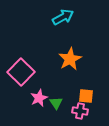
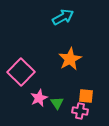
green triangle: moved 1 px right
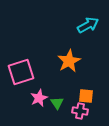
cyan arrow: moved 25 px right, 8 px down
orange star: moved 1 px left, 2 px down
pink square: rotated 28 degrees clockwise
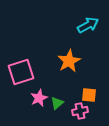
orange square: moved 3 px right, 1 px up
green triangle: rotated 24 degrees clockwise
pink cross: rotated 21 degrees counterclockwise
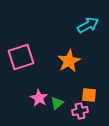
pink square: moved 15 px up
pink star: rotated 18 degrees counterclockwise
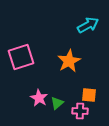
pink cross: rotated 14 degrees clockwise
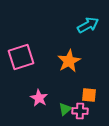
green triangle: moved 8 px right, 6 px down
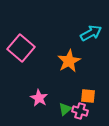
cyan arrow: moved 3 px right, 8 px down
pink square: moved 9 px up; rotated 32 degrees counterclockwise
orange square: moved 1 px left, 1 px down
pink cross: rotated 14 degrees clockwise
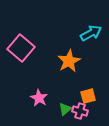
orange square: rotated 21 degrees counterclockwise
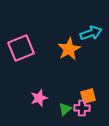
cyan arrow: rotated 10 degrees clockwise
pink square: rotated 28 degrees clockwise
orange star: moved 12 px up
pink star: rotated 24 degrees clockwise
pink cross: moved 2 px right, 3 px up; rotated 14 degrees counterclockwise
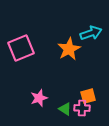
green triangle: rotated 48 degrees counterclockwise
